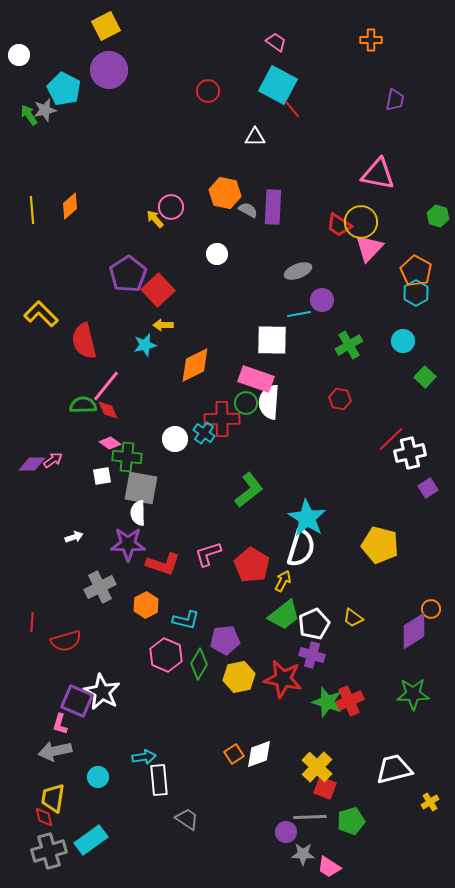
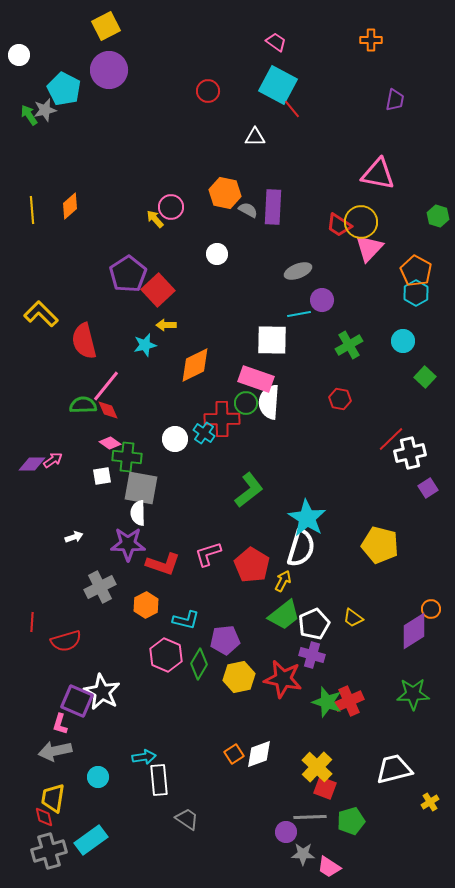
yellow arrow at (163, 325): moved 3 px right
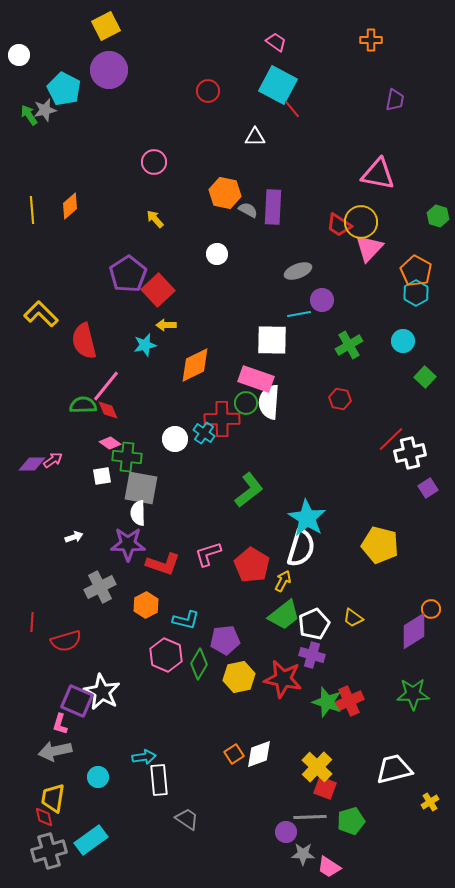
pink circle at (171, 207): moved 17 px left, 45 px up
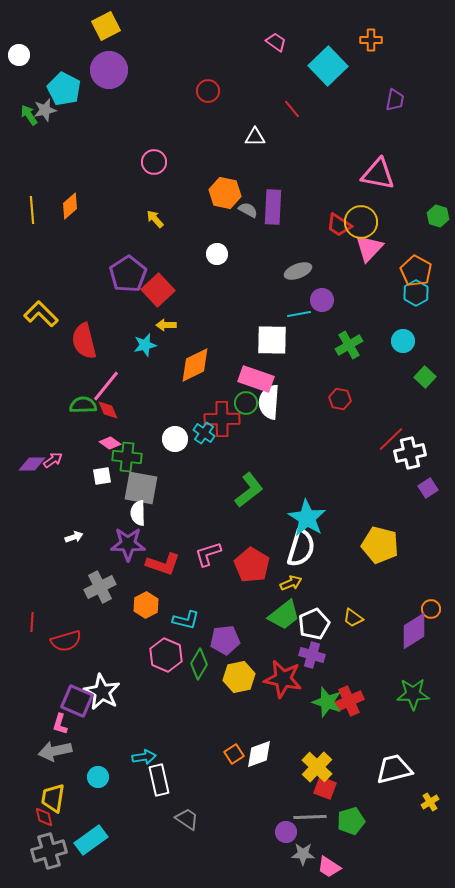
cyan square at (278, 85): moved 50 px right, 19 px up; rotated 18 degrees clockwise
yellow arrow at (283, 581): moved 8 px right, 2 px down; rotated 40 degrees clockwise
white rectangle at (159, 780): rotated 8 degrees counterclockwise
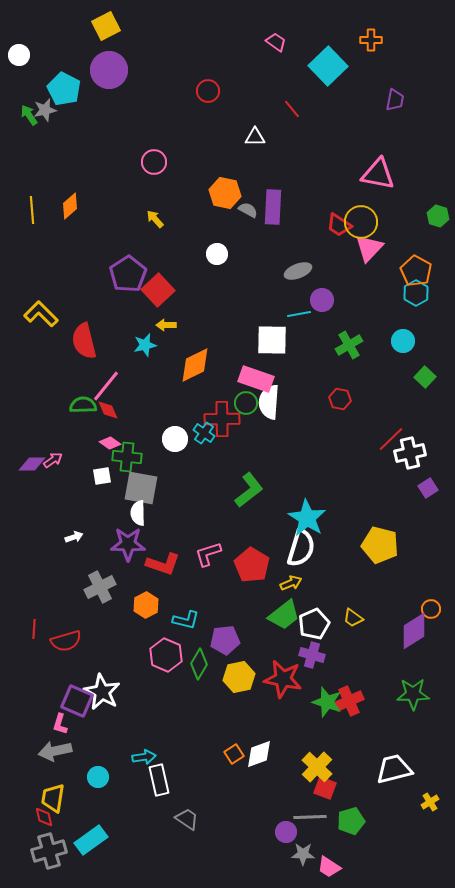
red line at (32, 622): moved 2 px right, 7 px down
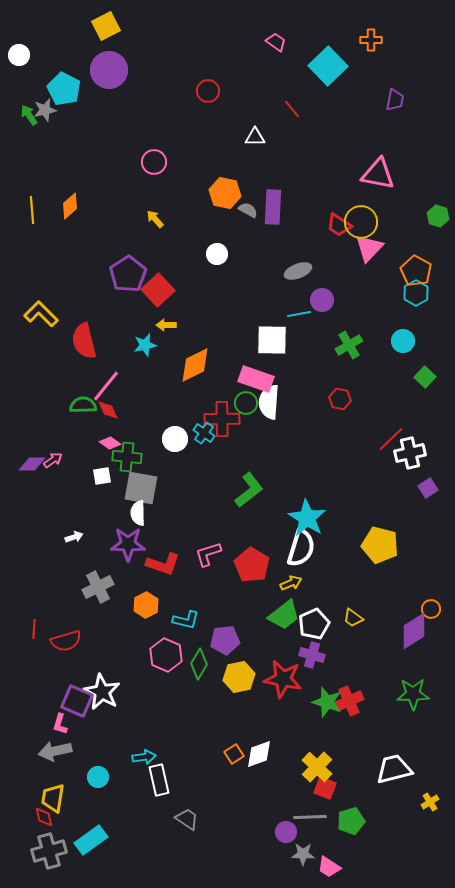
gray cross at (100, 587): moved 2 px left
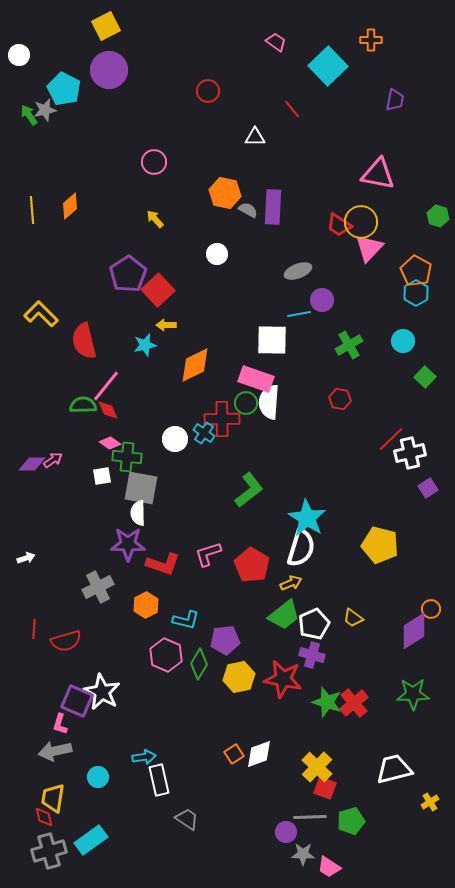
white arrow at (74, 537): moved 48 px left, 21 px down
red cross at (349, 701): moved 5 px right, 2 px down; rotated 16 degrees counterclockwise
